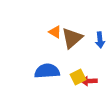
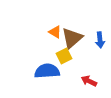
yellow square: moved 14 px left, 21 px up
red arrow: rotated 28 degrees clockwise
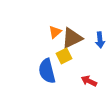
orange triangle: rotated 48 degrees clockwise
brown triangle: rotated 15 degrees clockwise
blue semicircle: rotated 100 degrees counterclockwise
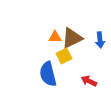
orange triangle: moved 5 px down; rotated 40 degrees clockwise
blue semicircle: moved 1 px right, 3 px down
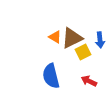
orange triangle: rotated 32 degrees clockwise
yellow square: moved 19 px right, 4 px up
blue semicircle: moved 3 px right, 2 px down
